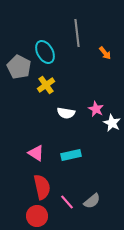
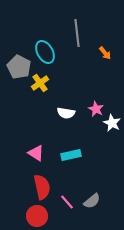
yellow cross: moved 6 px left, 2 px up
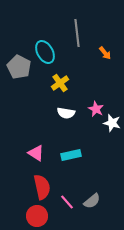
yellow cross: moved 20 px right
white star: rotated 12 degrees counterclockwise
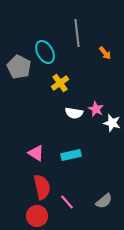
white semicircle: moved 8 px right
gray semicircle: moved 12 px right
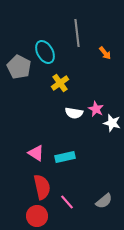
cyan rectangle: moved 6 px left, 2 px down
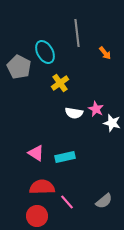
red semicircle: rotated 80 degrees counterclockwise
